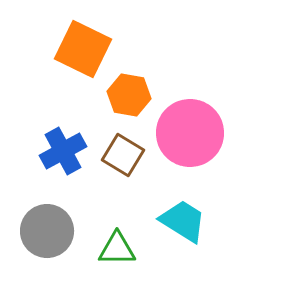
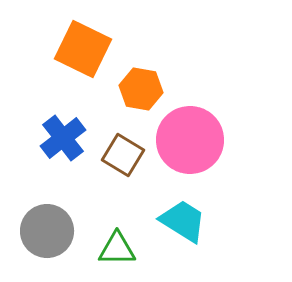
orange hexagon: moved 12 px right, 6 px up
pink circle: moved 7 px down
blue cross: moved 13 px up; rotated 9 degrees counterclockwise
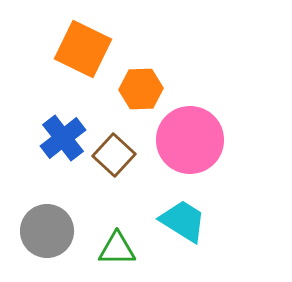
orange hexagon: rotated 12 degrees counterclockwise
brown square: moved 9 px left; rotated 12 degrees clockwise
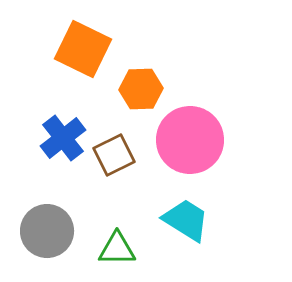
brown square: rotated 21 degrees clockwise
cyan trapezoid: moved 3 px right, 1 px up
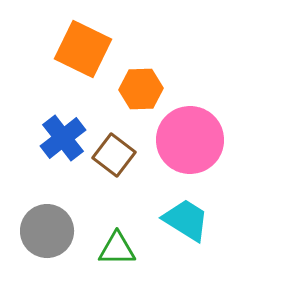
brown square: rotated 27 degrees counterclockwise
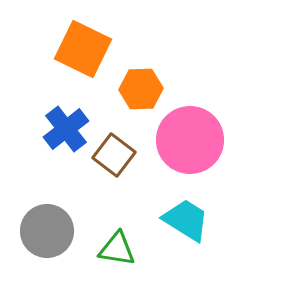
blue cross: moved 3 px right, 9 px up
green triangle: rotated 9 degrees clockwise
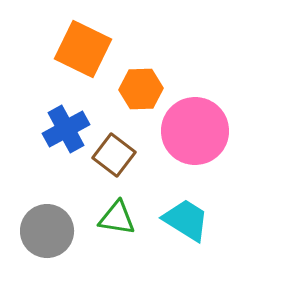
blue cross: rotated 9 degrees clockwise
pink circle: moved 5 px right, 9 px up
green triangle: moved 31 px up
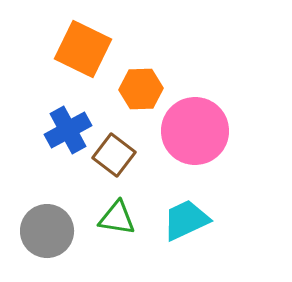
blue cross: moved 2 px right, 1 px down
cyan trapezoid: rotated 57 degrees counterclockwise
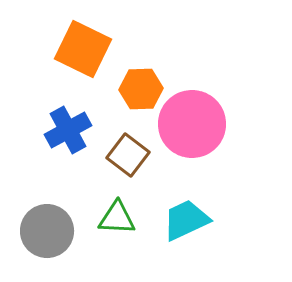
pink circle: moved 3 px left, 7 px up
brown square: moved 14 px right
green triangle: rotated 6 degrees counterclockwise
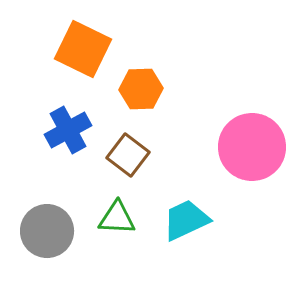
pink circle: moved 60 px right, 23 px down
